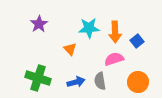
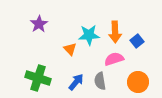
cyan star: moved 7 px down
blue arrow: rotated 36 degrees counterclockwise
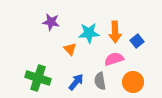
purple star: moved 12 px right, 2 px up; rotated 30 degrees counterclockwise
cyan star: moved 2 px up
orange circle: moved 5 px left
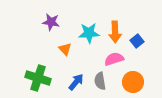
orange triangle: moved 5 px left
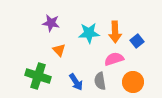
purple star: moved 1 px down
orange triangle: moved 6 px left, 1 px down
green cross: moved 2 px up
blue arrow: rotated 108 degrees clockwise
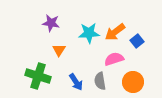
orange arrow: rotated 55 degrees clockwise
orange triangle: rotated 16 degrees clockwise
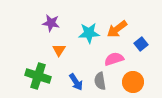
orange arrow: moved 2 px right, 3 px up
blue square: moved 4 px right, 3 px down
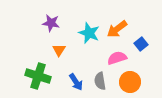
cyan star: rotated 25 degrees clockwise
pink semicircle: moved 3 px right, 1 px up
orange circle: moved 3 px left
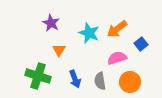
purple star: rotated 18 degrees clockwise
blue arrow: moved 1 px left, 3 px up; rotated 12 degrees clockwise
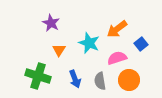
cyan star: moved 10 px down
orange circle: moved 1 px left, 2 px up
